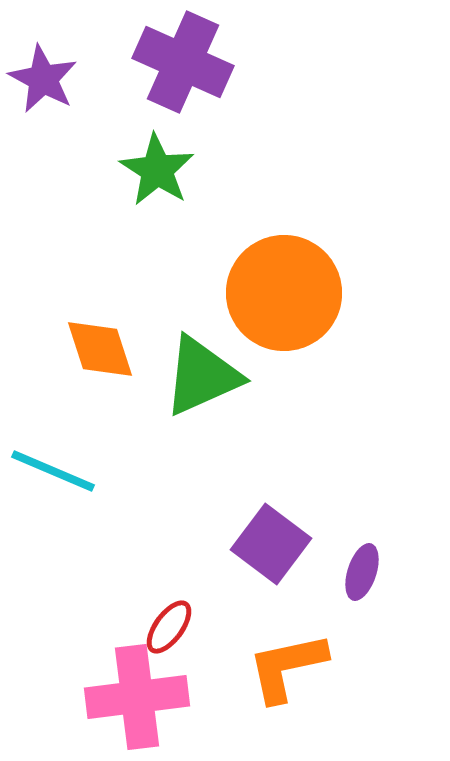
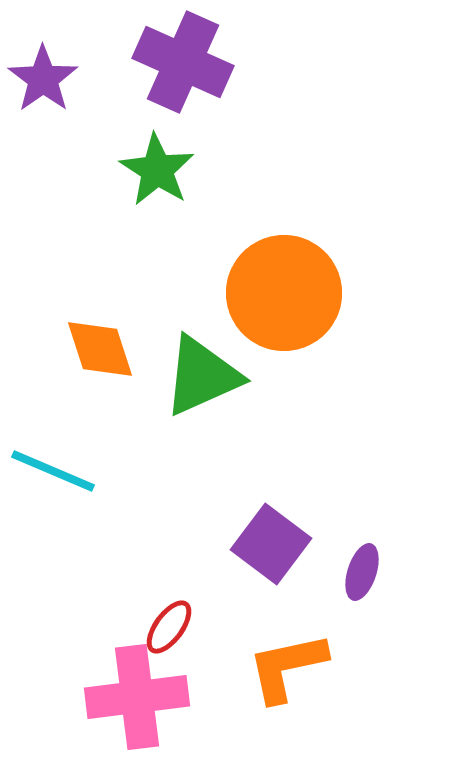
purple star: rotated 8 degrees clockwise
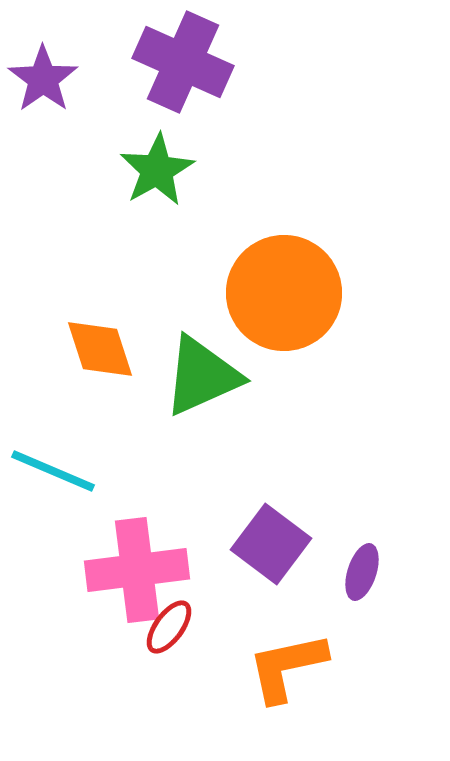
green star: rotated 10 degrees clockwise
pink cross: moved 127 px up
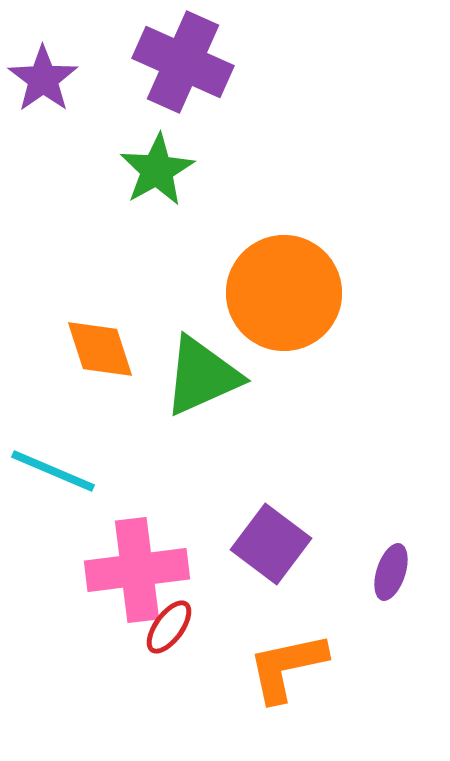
purple ellipse: moved 29 px right
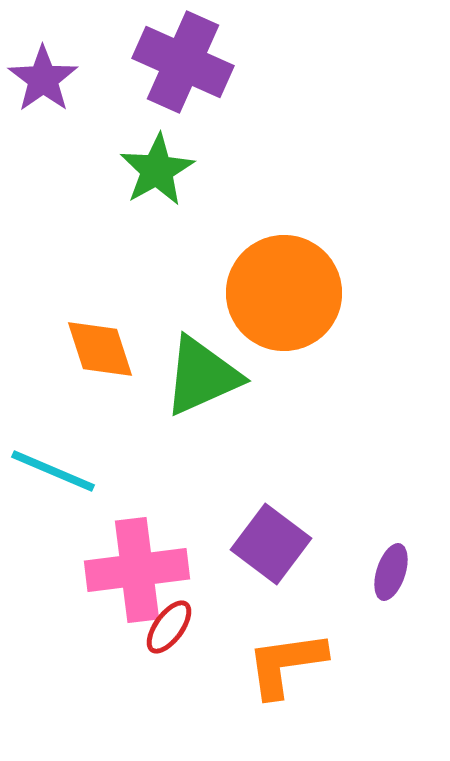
orange L-shape: moved 1 px left, 3 px up; rotated 4 degrees clockwise
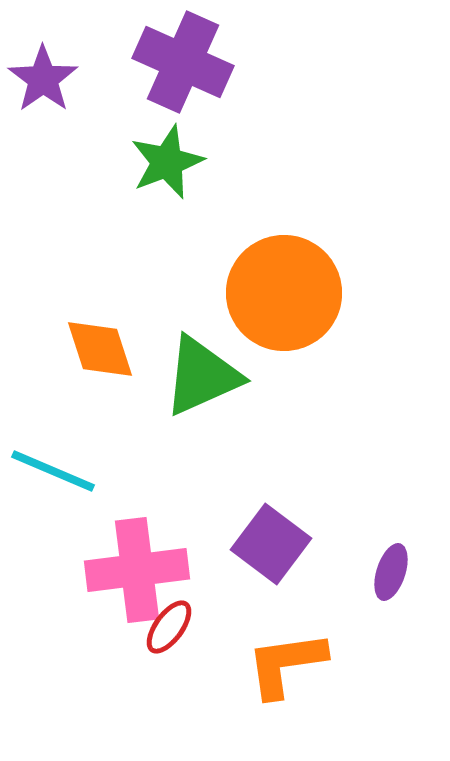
green star: moved 10 px right, 8 px up; rotated 8 degrees clockwise
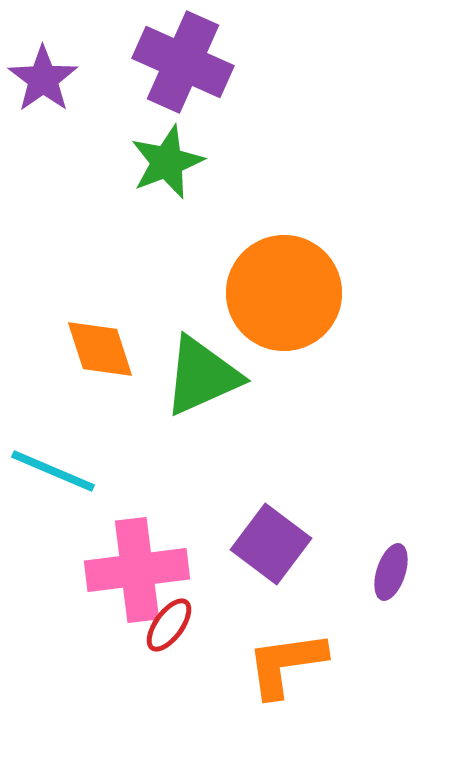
red ellipse: moved 2 px up
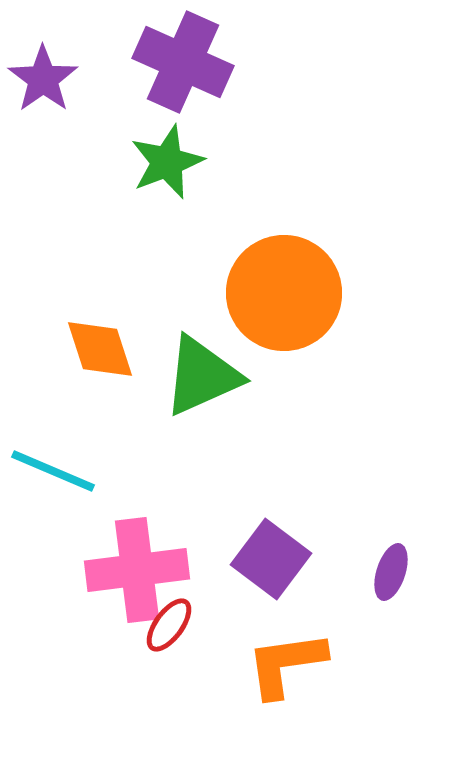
purple square: moved 15 px down
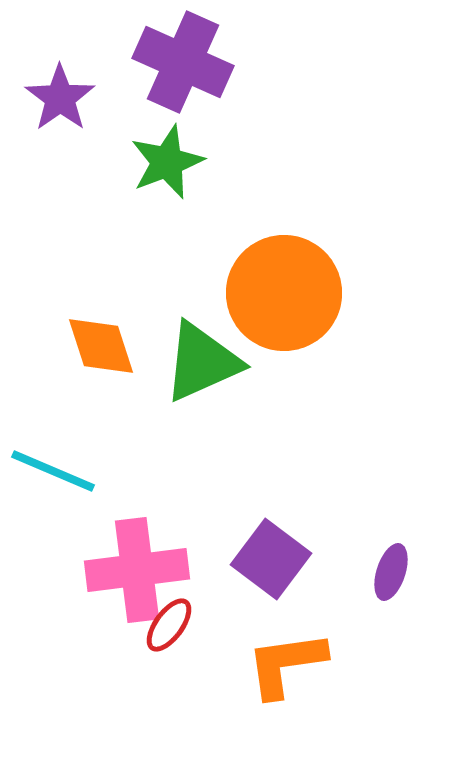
purple star: moved 17 px right, 19 px down
orange diamond: moved 1 px right, 3 px up
green triangle: moved 14 px up
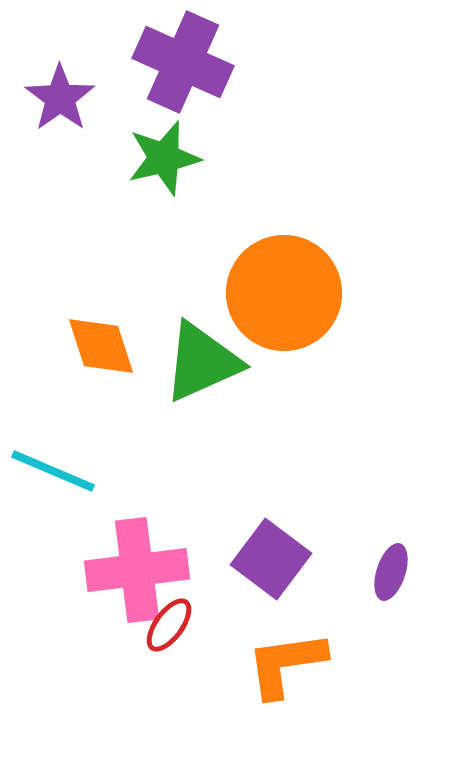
green star: moved 3 px left, 4 px up; rotated 8 degrees clockwise
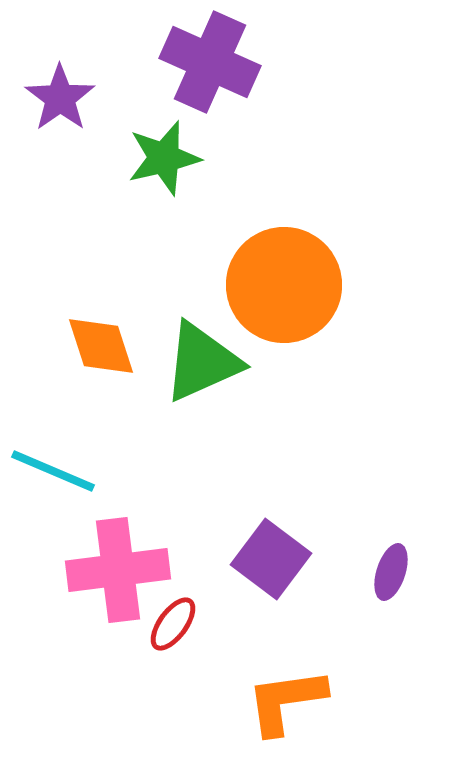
purple cross: moved 27 px right
orange circle: moved 8 px up
pink cross: moved 19 px left
red ellipse: moved 4 px right, 1 px up
orange L-shape: moved 37 px down
